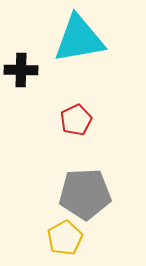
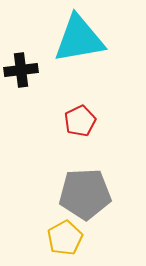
black cross: rotated 8 degrees counterclockwise
red pentagon: moved 4 px right, 1 px down
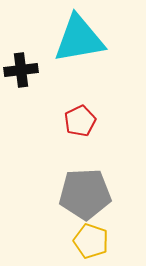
yellow pentagon: moved 26 px right, 3 px down; rotated 24 degrees counterclockwise
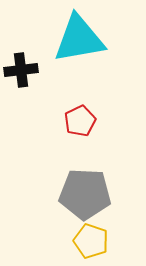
gray pentagon: rotated 6 degrees clockwise
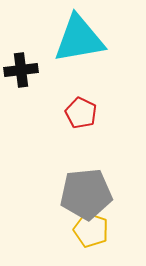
red pentagon: moved 1 px right, 8 px up; rotated 20 degrees counterclockwise
gray pentagon: moved 1 px right; rotated 9 degrees counterclockwise
yellow pentagon: moved 11 px up
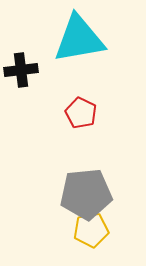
yellow pentagon: rotated 28 degrees counterclockwise
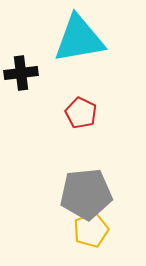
black cross: moved 3 px down
yellow pentagon: rotated 12 degrees counterclockwise
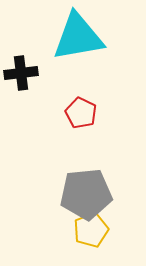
cyan triangle: moved 1 px left, 2 px up
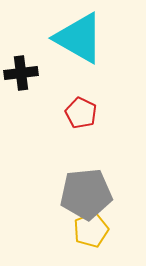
cyan triangle: moved 1 px right, 1 px down; rotated 40 degrees clockwise
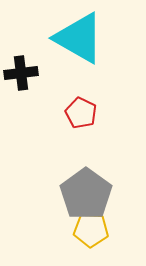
gray pentagon: rotated 30 degrees counterclockwise
yellow pentagon: rotated 24 degrees clockwise
